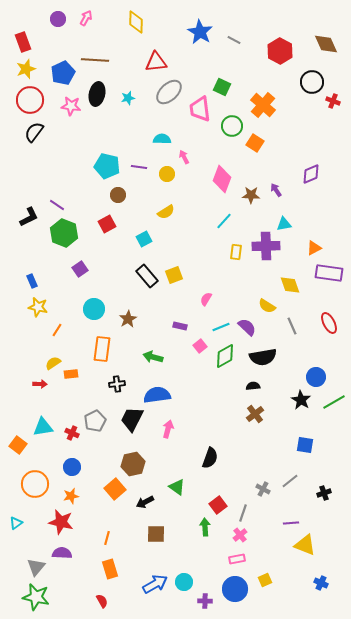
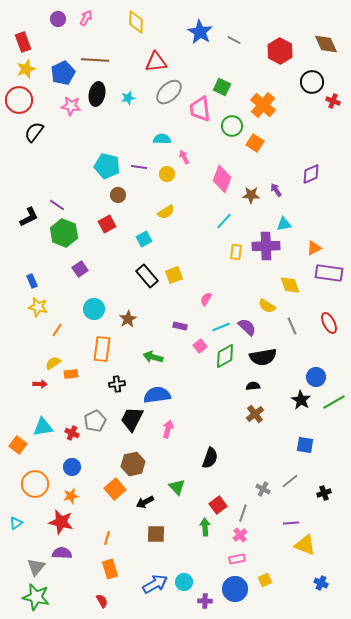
red circle at (30, 100): moved 11 px left
green triangle at (177, 487): rotated 12 degrees clockwise
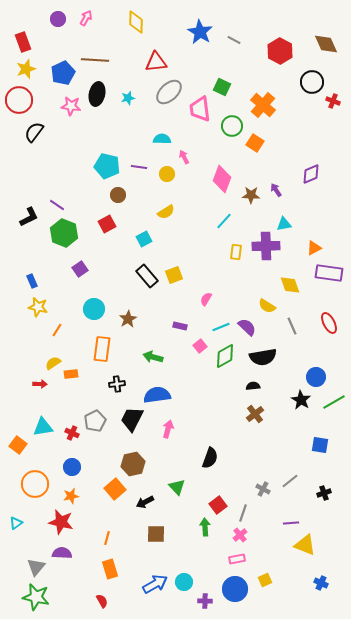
blue square at (305, 445): moved 15 px right
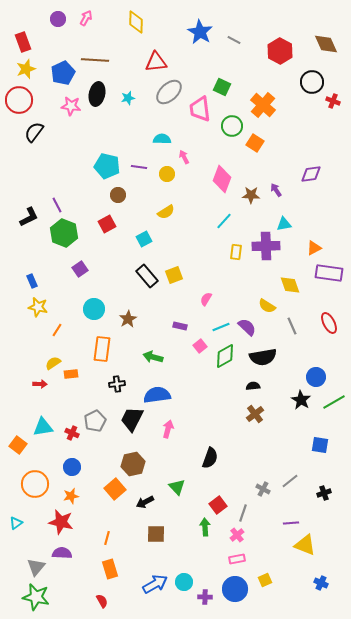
purple diamond at (311, 174): rotated 15 degrees clockwise
purple line at (57, 205): rotated 28 degrees clockwise
pink cross at (240, 535): moved 3 px left
purple cross at (205, 601): moved 4 px up
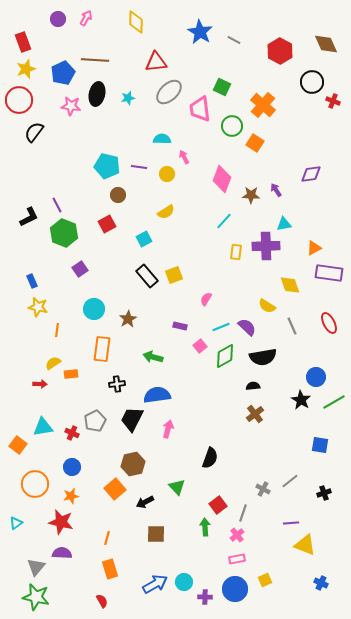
orange line at (57, 330): rotated 24 degrees counterclockwise
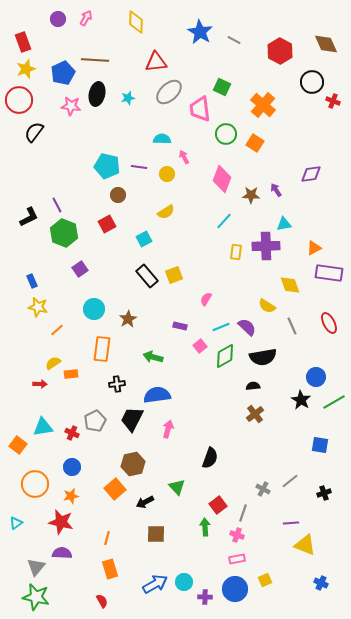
green circle at (232, 126): moved 6 px left, 8 px down
orange line at (57, 330): rotated 40 degrees clockwise
pink cross at (237, 535): rotated 32 degrees counterclockwise
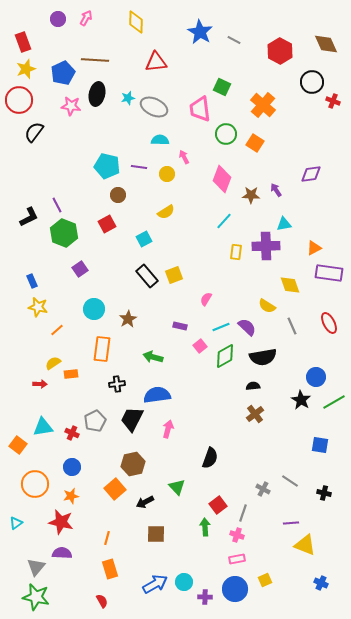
gray ellipse at (169, 92): moved 15 px left, 15 px down; rotated 68 degrees clockwise
cyan semicircle at (162, 139): moved 2 px left, 1 px down
gray line at (290, 481): rotated 72 degrees clockwise
black cross at (324, 493): rotated 32 degrees clockwise
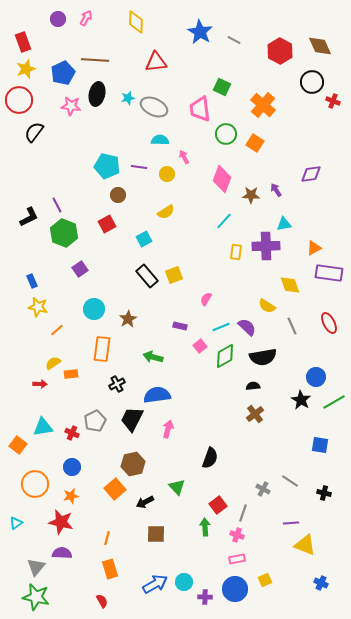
brown diamond at (326, 44): moved 6 px left, 2 px down
black cross at (117, 384): rotated 21 degrees counterclockwise
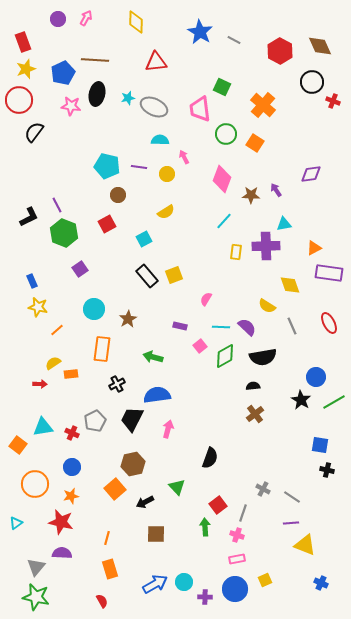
cyan line at (221, 327): rotated 24 degrees clockwise
gray line at (290, 481): moved 2 px right, 16 px down
black cross at (324, 493): moved 3 px right, 23 px up
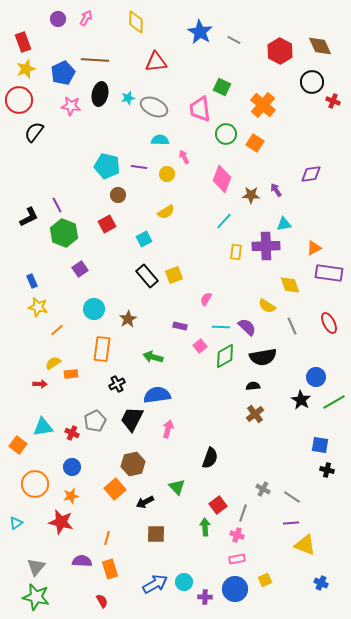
black ellipse at (97, 94): moved 3 px right
purple semicircle at (62, 553): moved 20 px right, 8 px down
